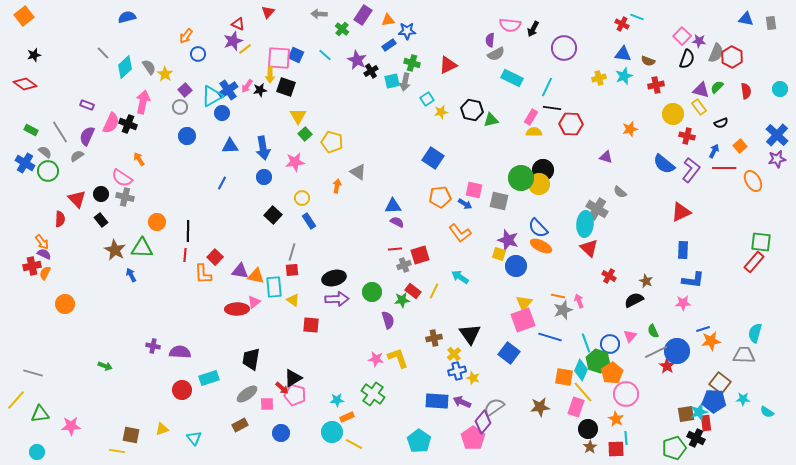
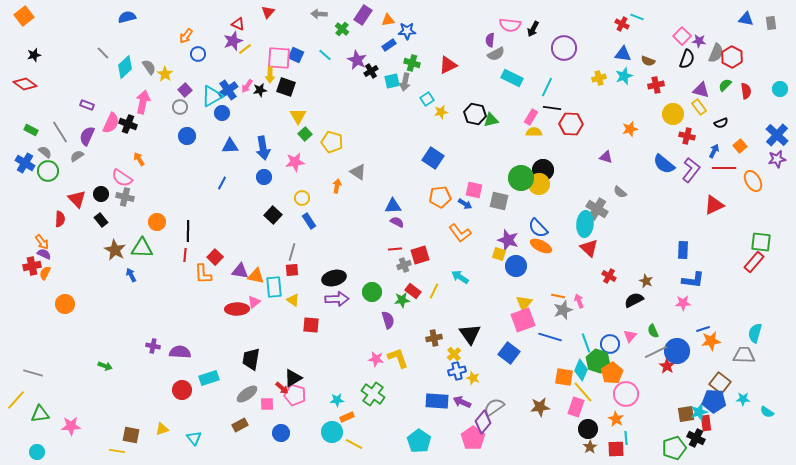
green semicircle at (717, 87): moved 8 px right, 2 px up
black hexagon at (472, 110): moved 3 px right, 4 px down
red triangle at (681, 212): moved 33 px right, 7 px up
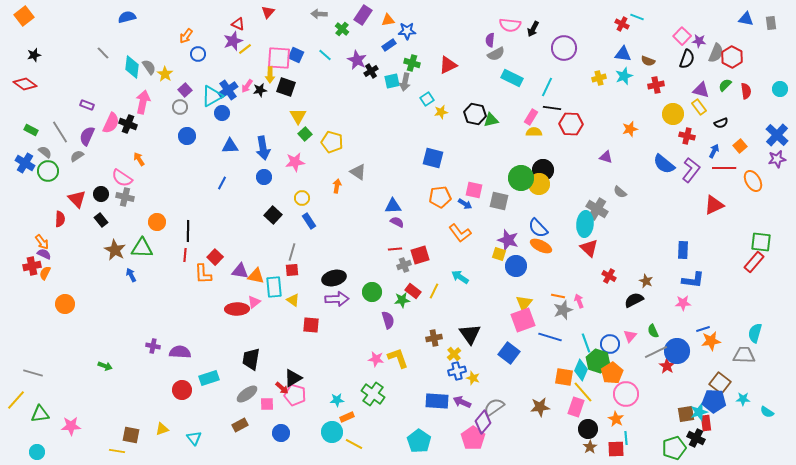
cyan diamond at (125, 67): moved 7 px right; rotated 40 degrees counterclockwise
blue square at (433, 158): rotated 20 degrees counterclockwise
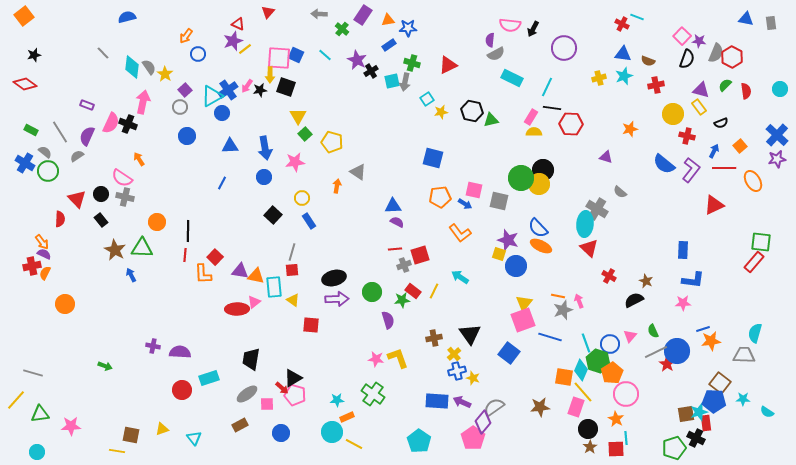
blue star at (407, 31): moved 1 px right, 3 px up
black hexagon at (475, 114): moved 3 px left, 3 px up
blue arrow at (263, 148): moved 2 px right
red star at (667, 366): moved 2 px up
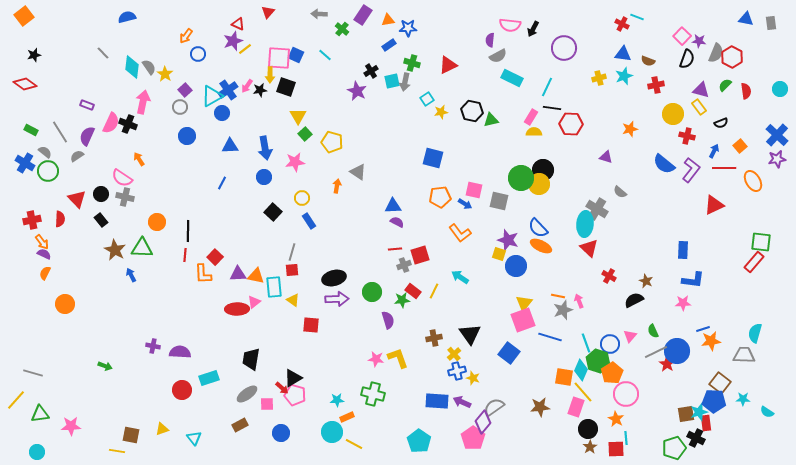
gray semicircle at (496, 54): moved 2 px right, 2 px down
purple star at (357, 60): moved 31 px down
black square at (273, 215): moved 3 px up
red cross at (32, 266): moved 46 px up
purple triangle at (240, 271): moved 2 px left, 3 px down; rotated 12 degrees counterclockwise
green cross at (373, 394): rotated 20 degrees counterclockwise
